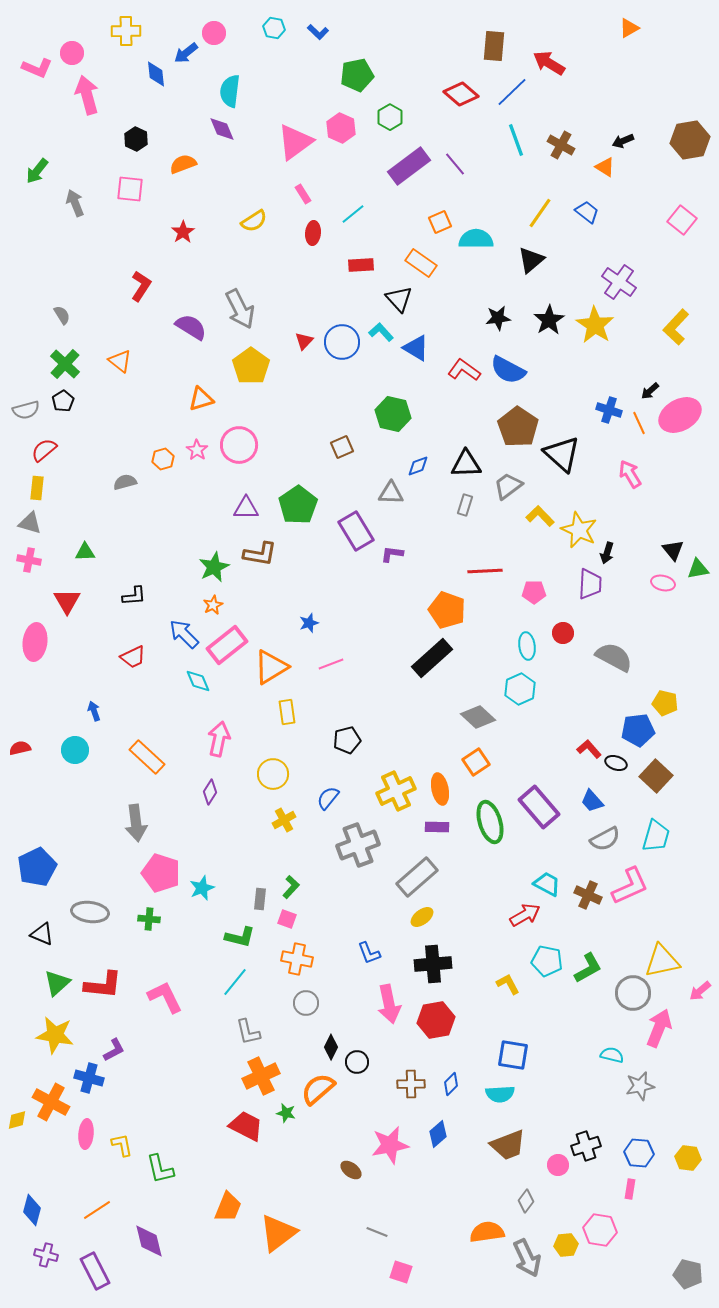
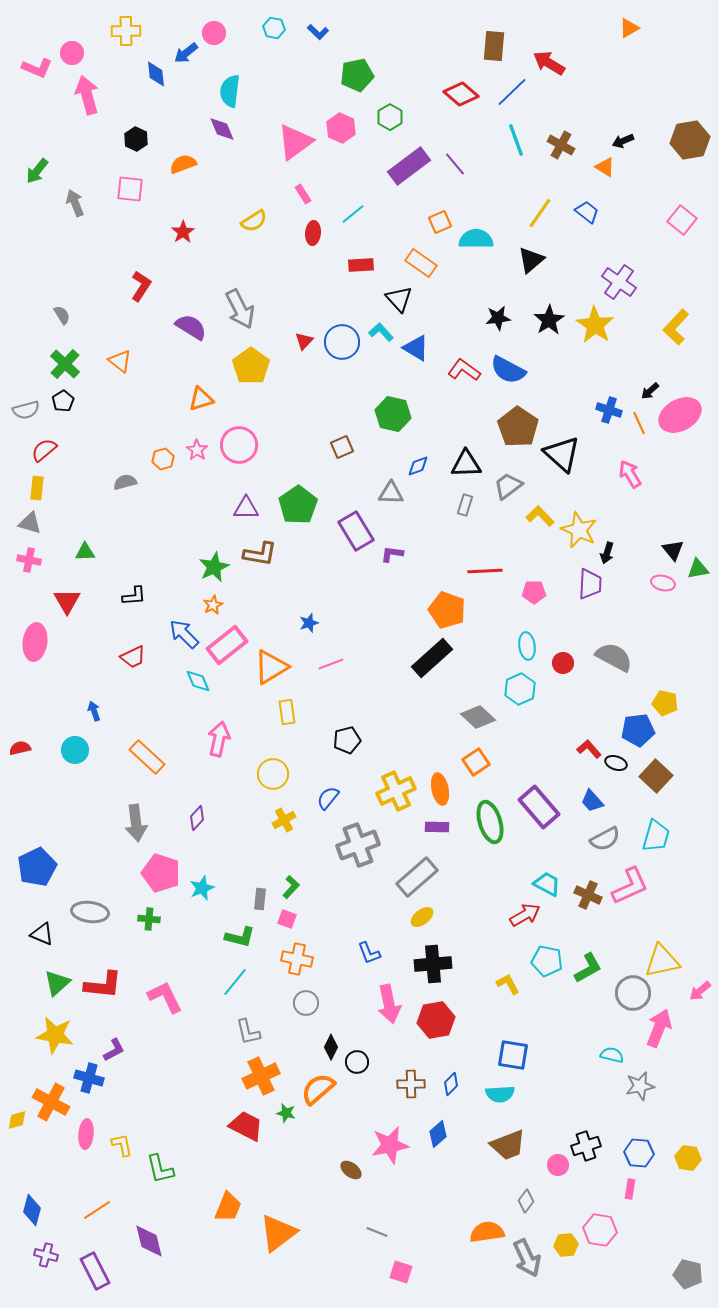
red circle at (563, 633): moved 30 px down
purple diamond at (210, 792): moved 13 px left, 26 px down; rotated 10 degrees clockwise
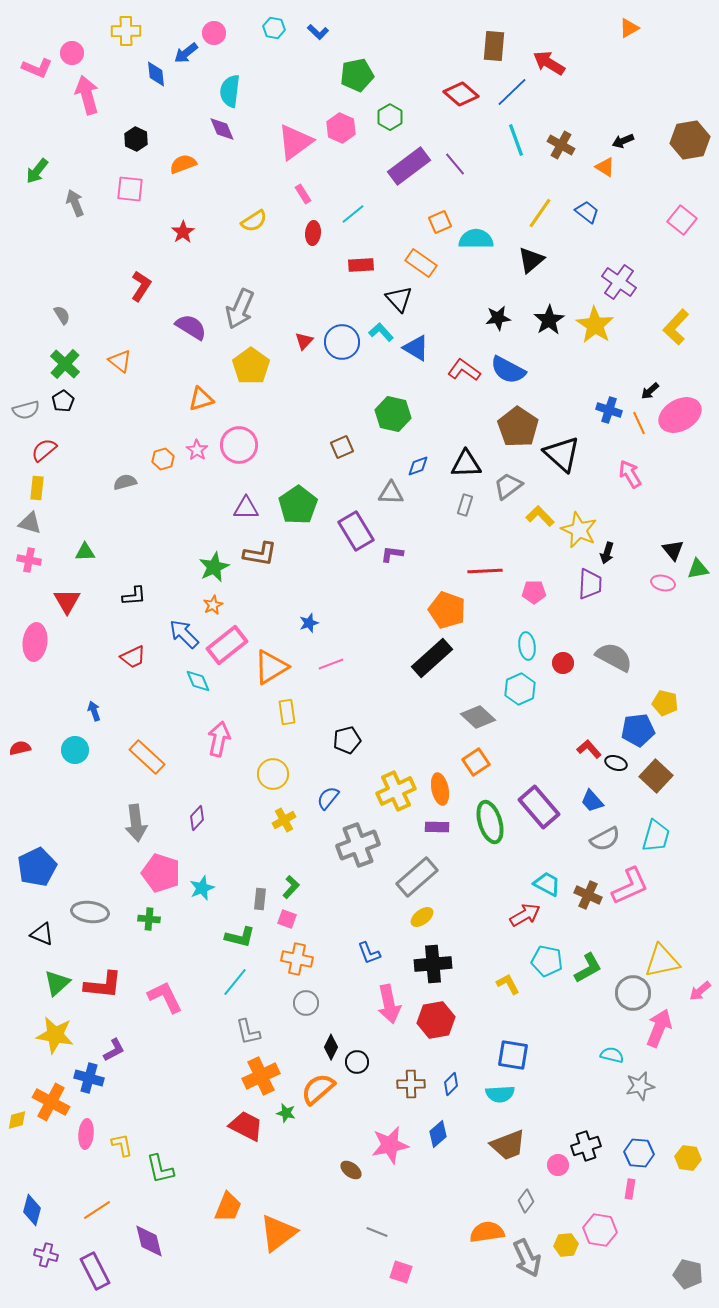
gray arrow at (240, 309): rotated 51 degrees clockwise
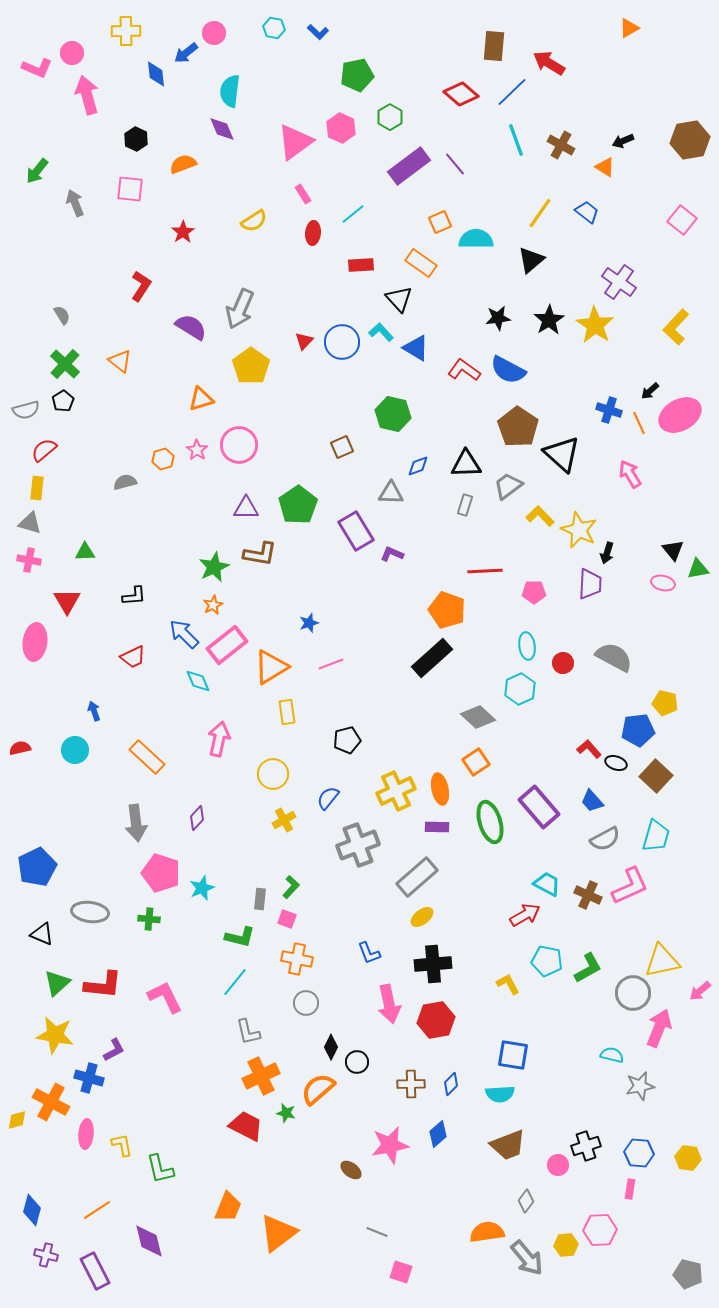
purple L-shape at (392, 554): rotated 15 degrees clockwise
pink hexagon at (600, 1230): rotated 12 degrees counterclockwise
gray arrow at (527, 1258): rotated 15 degrees counterclockwise
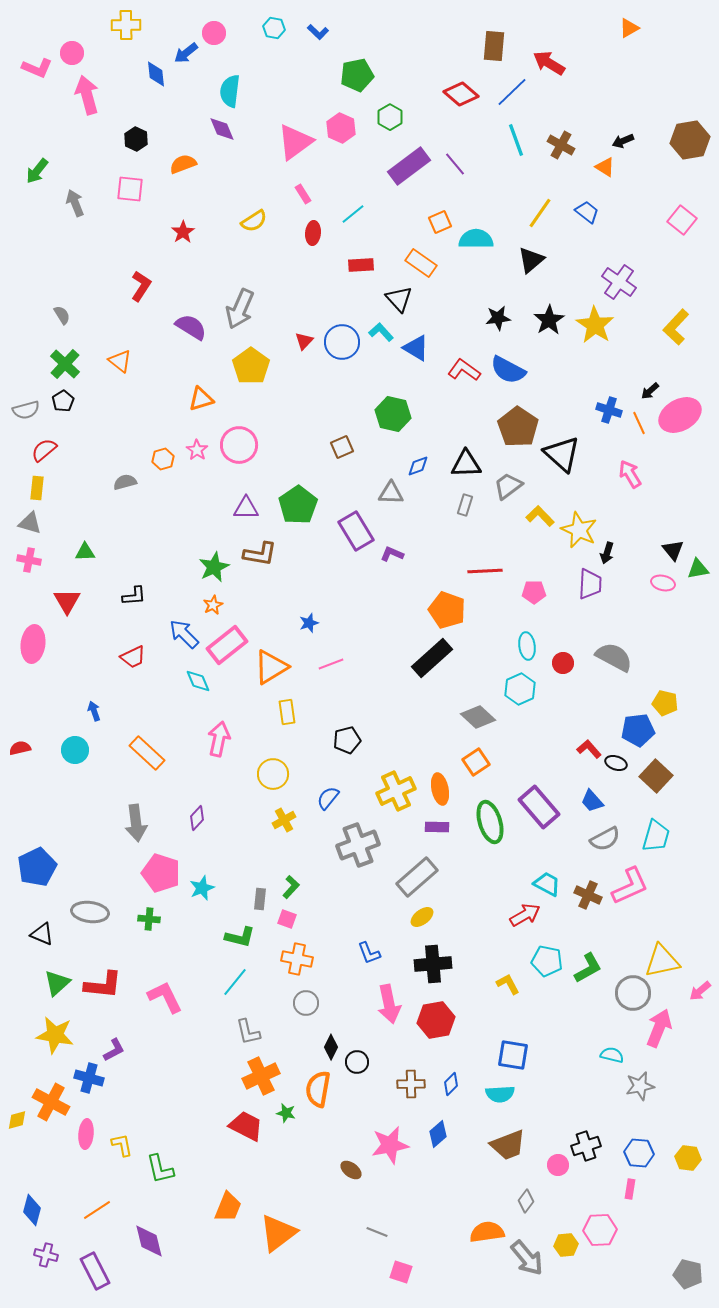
yellow cross at (126, 31): moved 6 px up
pink ellipse at (35, 642): moved 2 px left, 2 px down
orange rectangle at (147, 757): moved 4 px up
orange semicircle at (318, 1089): rotated 39 degrees counterclockwise
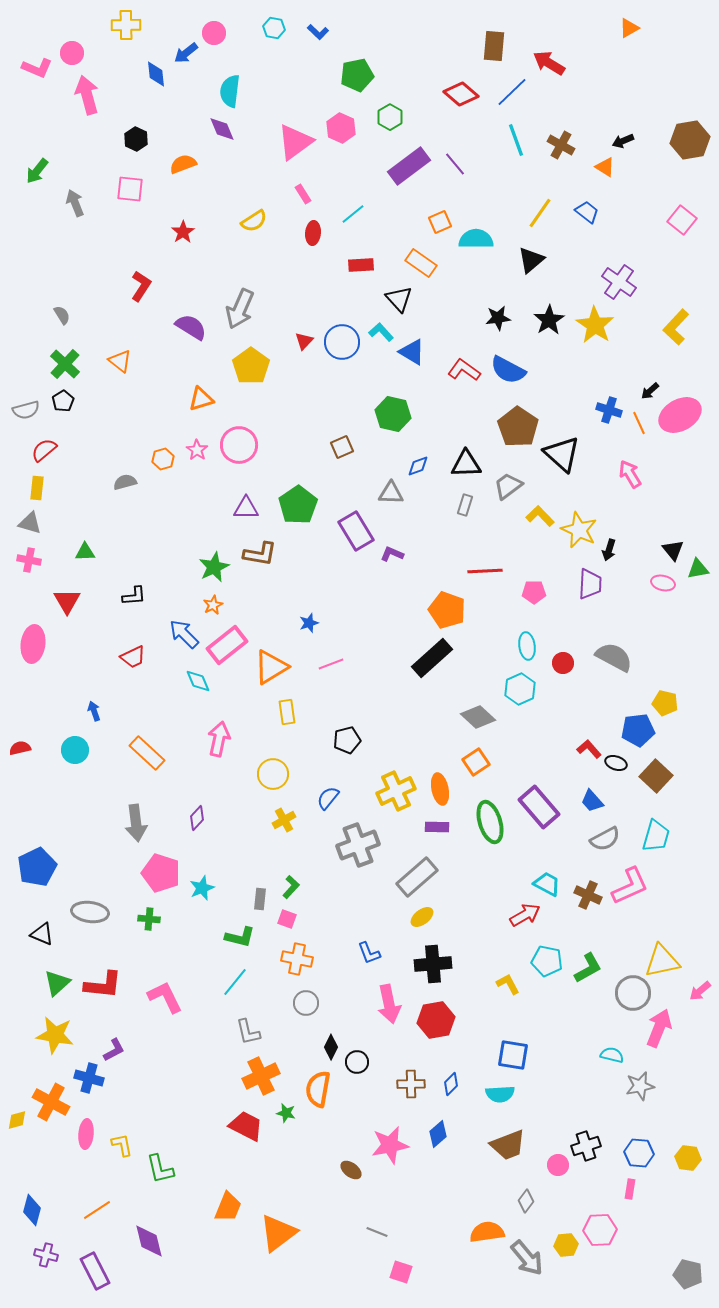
blue triangle at (416, 348): moved 4 px left, 4 px down
black arrow at (607, 553): moved 2 px right, 3 px up
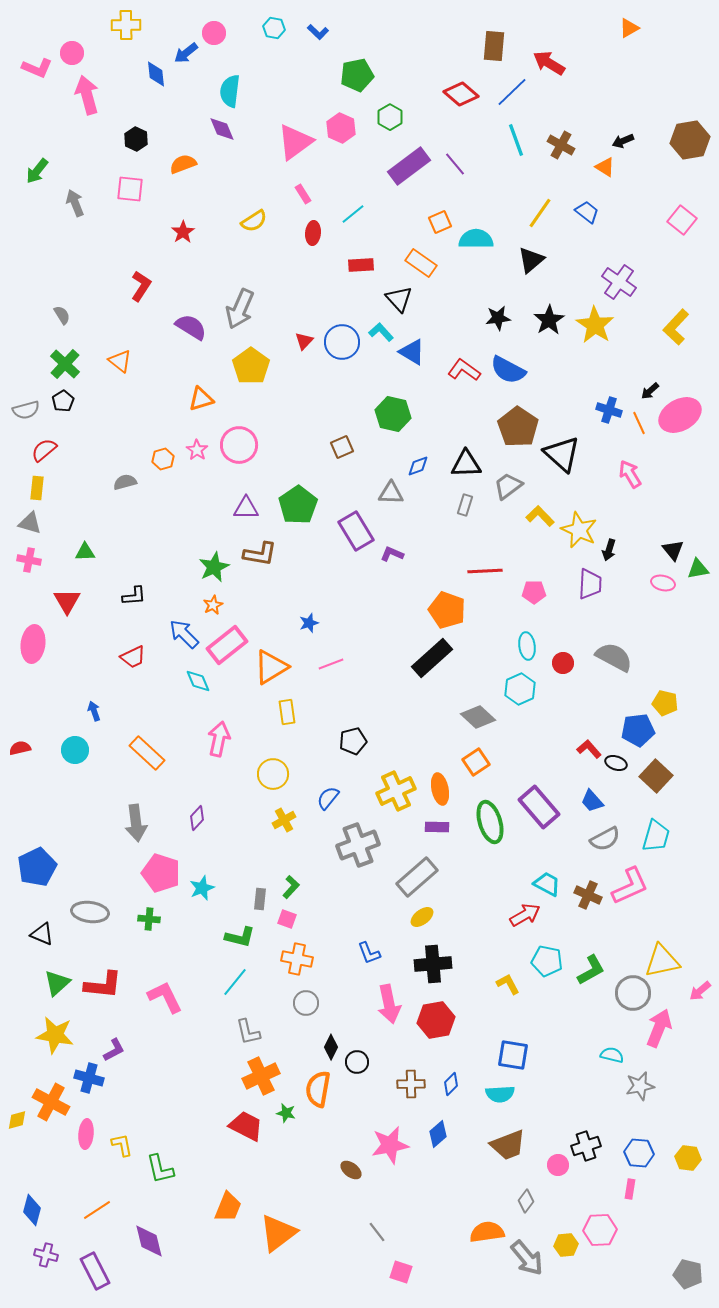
black pentagon at (347, 740): moved 6 px right, 1 px down
green L-shape at (588, 968): moved 3 px right, 2 px down
gray line at (377, 1232): rotated 30 degrees clockwise
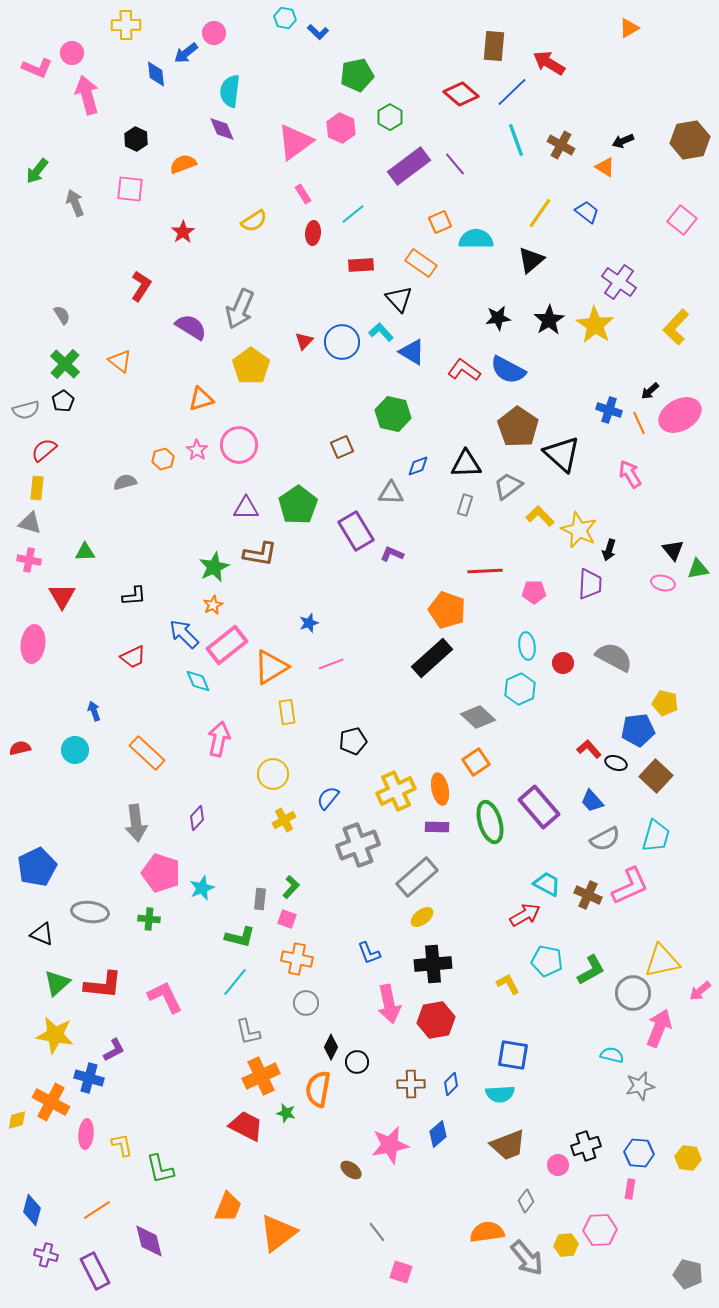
cyan hexagon at (274, 28): moved 11 px right, 10 px up
red triangle at (67, 601): moved 5 px left, 5 px up
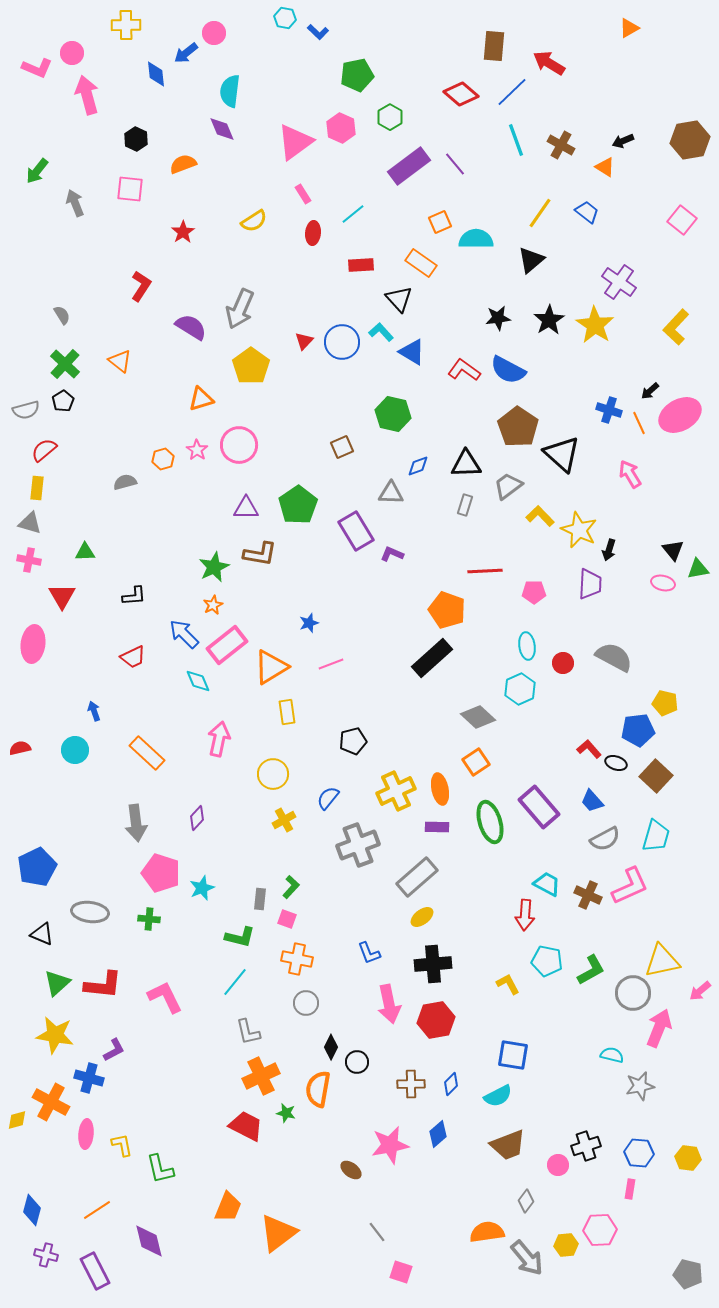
red arrow at (525, 915): rotated 124 degrees clockwise
cyan semicircle at (500, 1094): moved 2 px left, 2 px down; rotated 24 degrees counterclockwise
